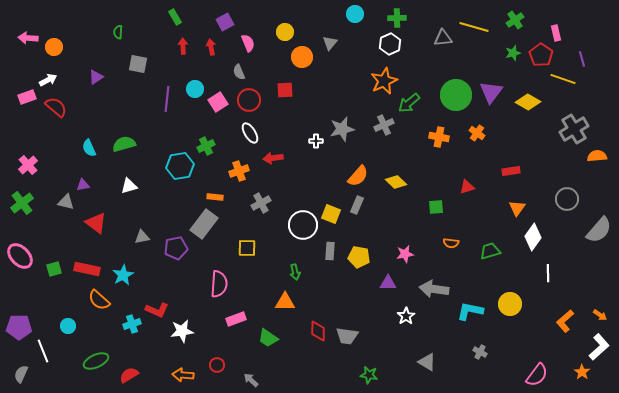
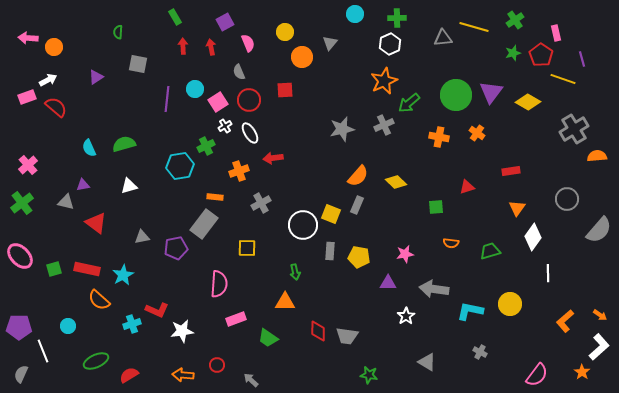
white cross at (316, 141): moved 91 px left, 15 px up; rotated 32 degrees counterclockwise
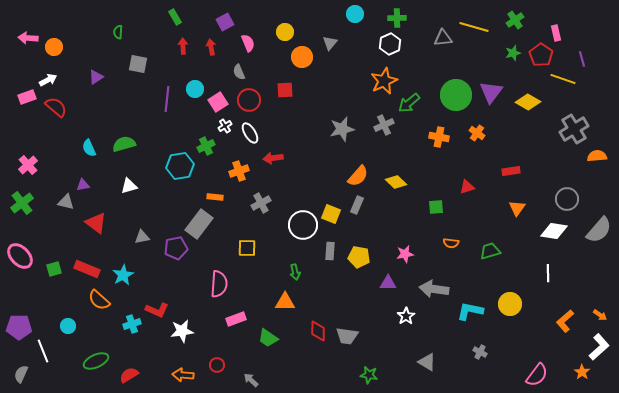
gray rectangle at (204, 224): moved 5 px left
white diamond at (533, 237): moved 21 px right, 6 px up; rotated 64 degrees clockwise
red rectangle at (87, 269): rotated 10 degrees clockwise
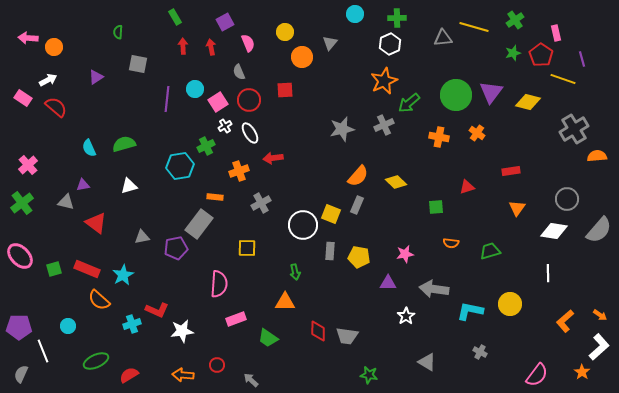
pink rectangle at (27, 97): moved 4 px left, 1 px down; rotated 54 degrees clockwise
yellow diamond at (528, 102): rotated 15 degrees counterclockwise
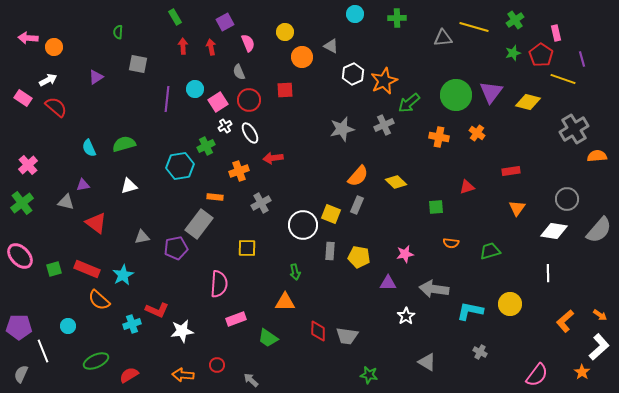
gray triangle at (330, 43): moved 1 px right, 3 px down; rotated 42 degrees counterclockwise
white hexagon at (390, 44): moved 37 px left, 30 px down
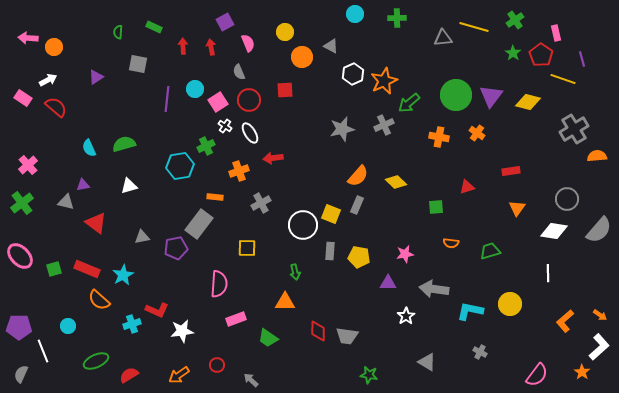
green rectangle at (175, 17): moved 21 px left, 10 px down; rotated 35 degrees counterclockwise
green star at (513, 53): rotated 21 degrees counterclockwise
purple triangle at (491, 92): moved 4 px down
white cross at (225, 126): rotated 24 degrees counterclockwise
orange arrow at (183, 375): moved 4 px left; rotated 40 degrees counterclockwise
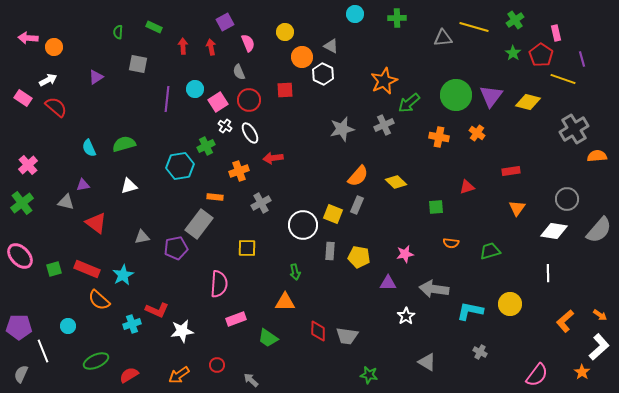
white hexagon at (353, 74): moved 30 px left; rotated 10 degrees counterclockwise
yellow square at (331, 214): moved 2 px right
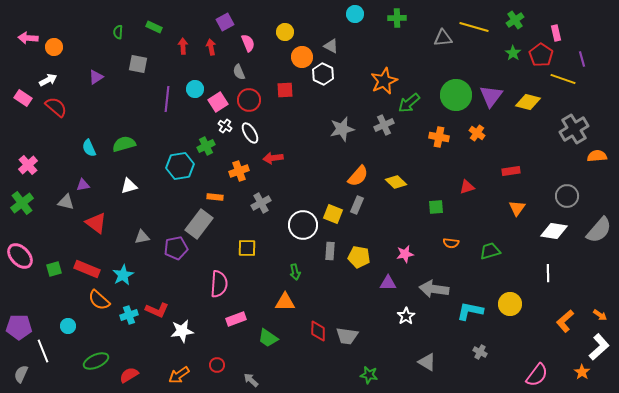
gray circle at (567, 199): moved 3 px up
cyan cross at (132, 324): moved 3 px left, 9 px up
